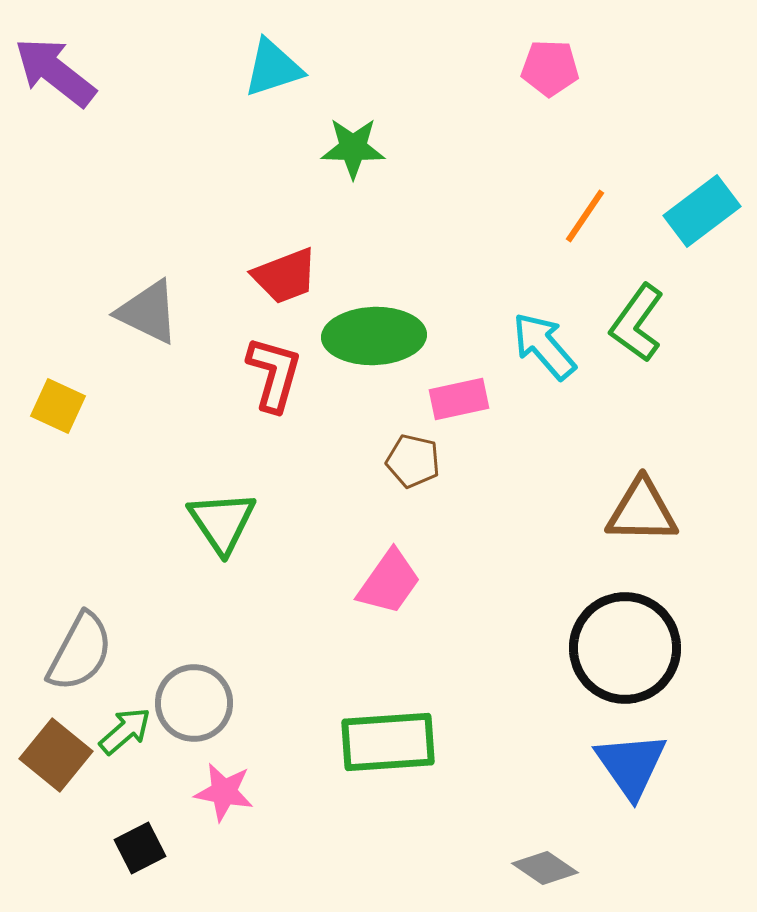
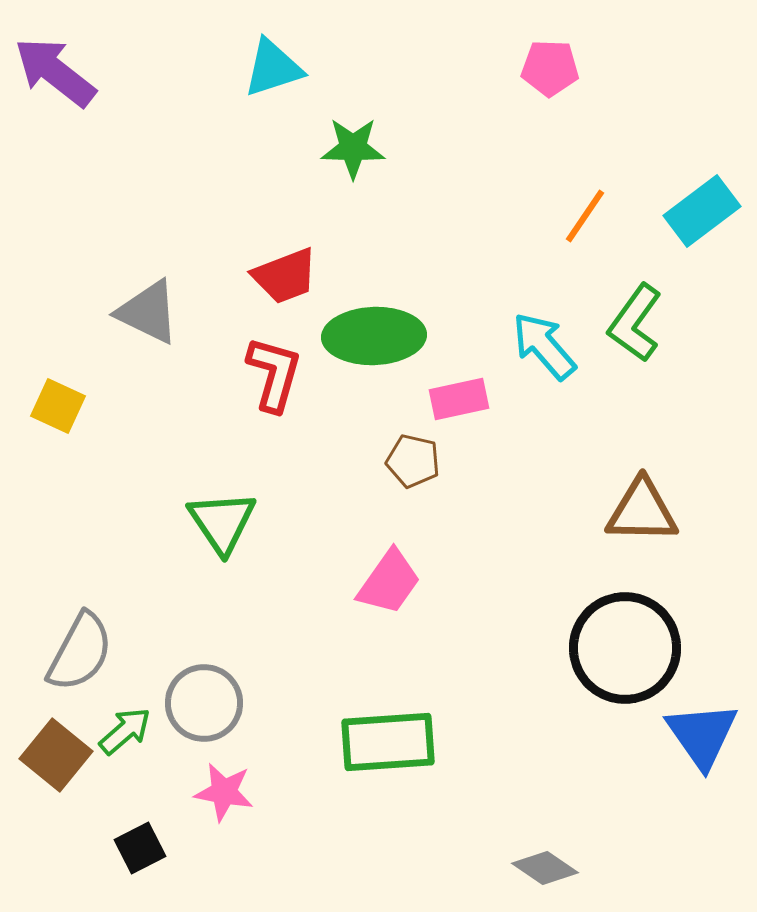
green L-shape: moved 2 px left
gray circle: moved 10 px right
blue triangle: moved 71 px right, 30 px up
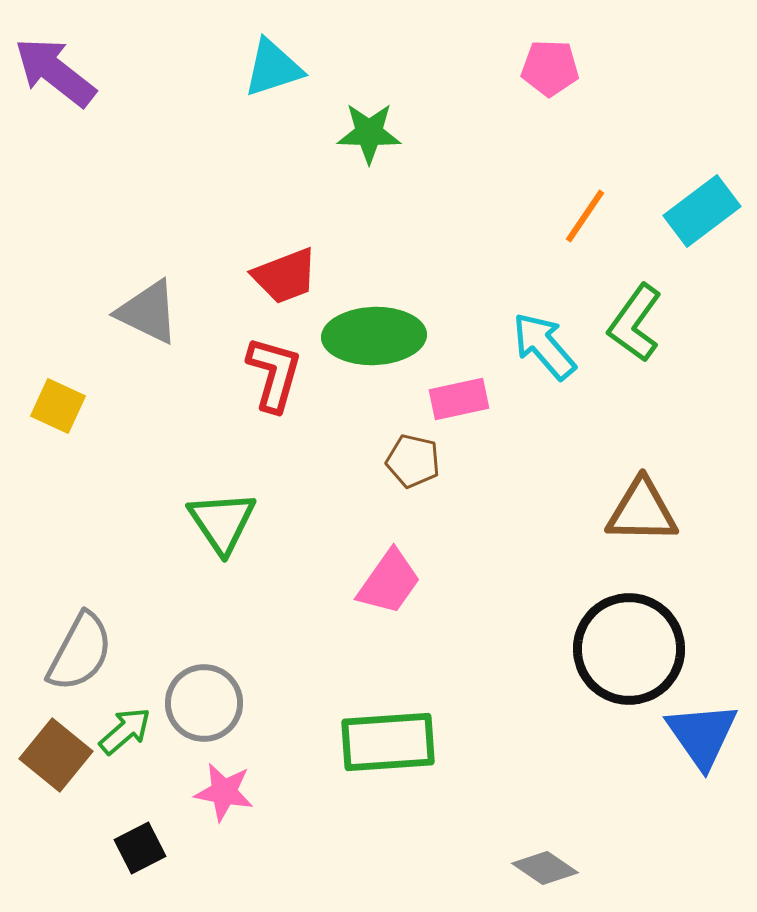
green star: moved 16 px right, 15 px up
black circle: moved 4 px right, 1 px down
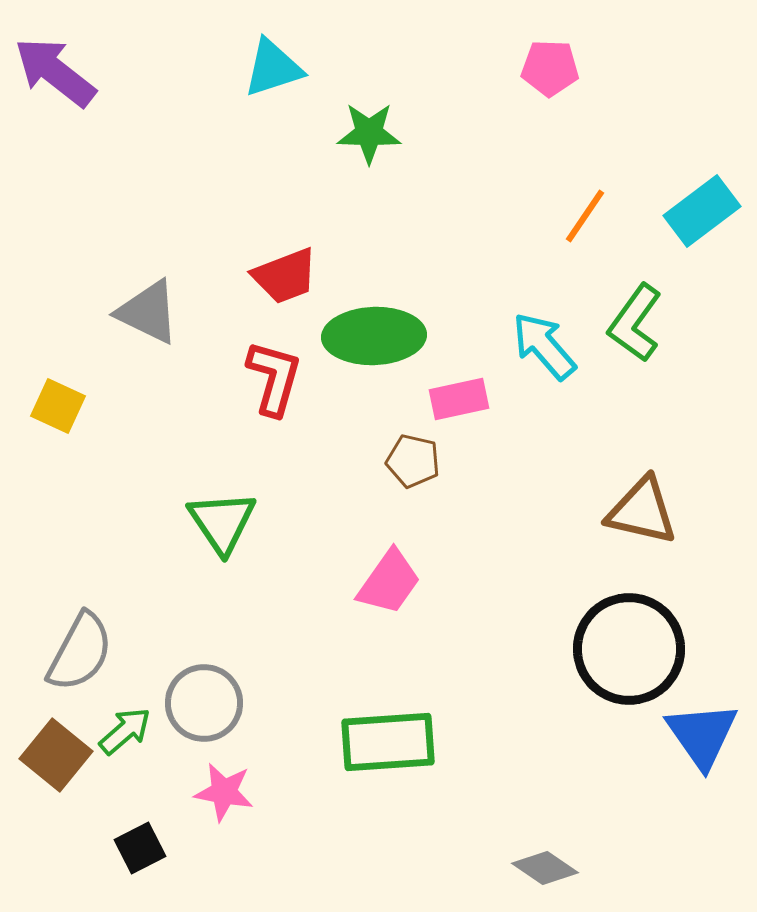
red L-shape: moved 4 px down
brown triangle: rotated 12 degrees clockwise
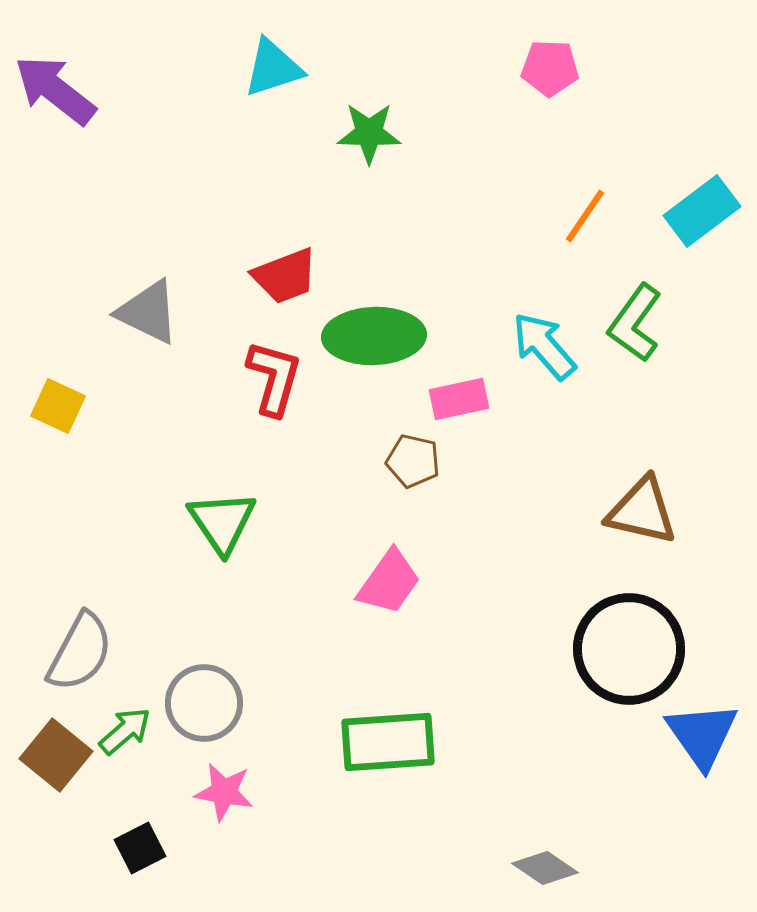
purple arrow: moved 18 px down
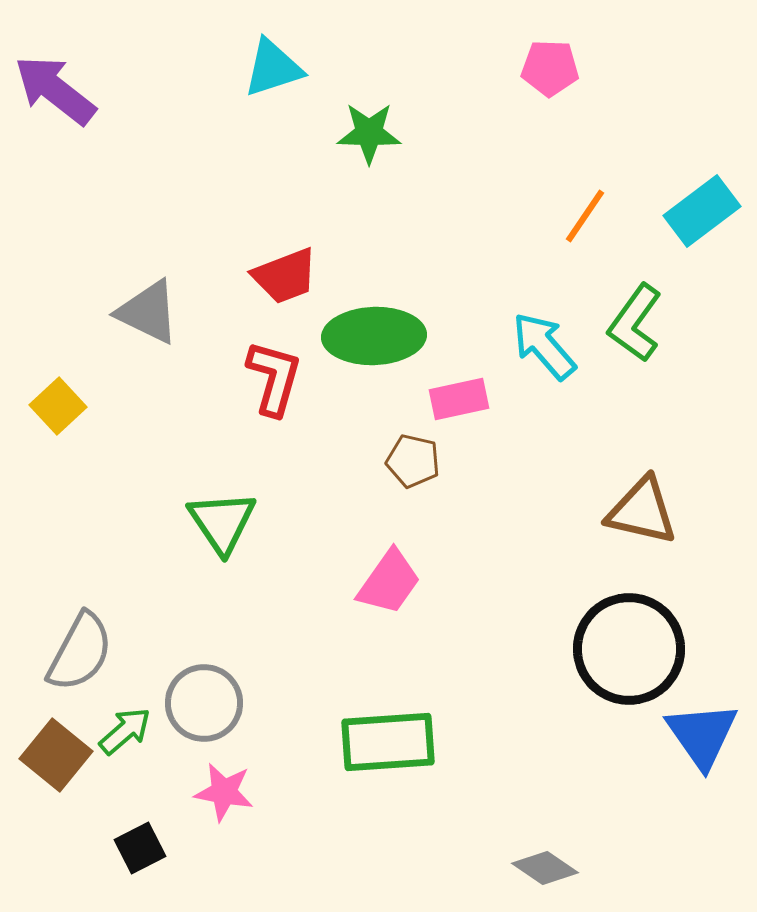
yellow square: rotated 22 degrees clockwise
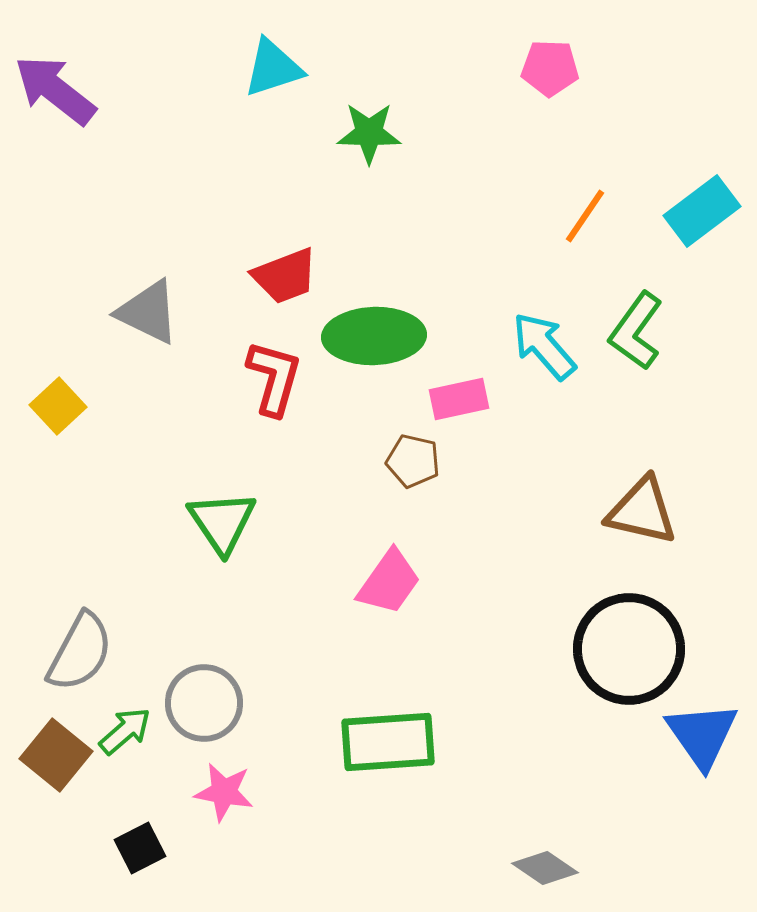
green L-shape: moved 1 px right, 8 px down
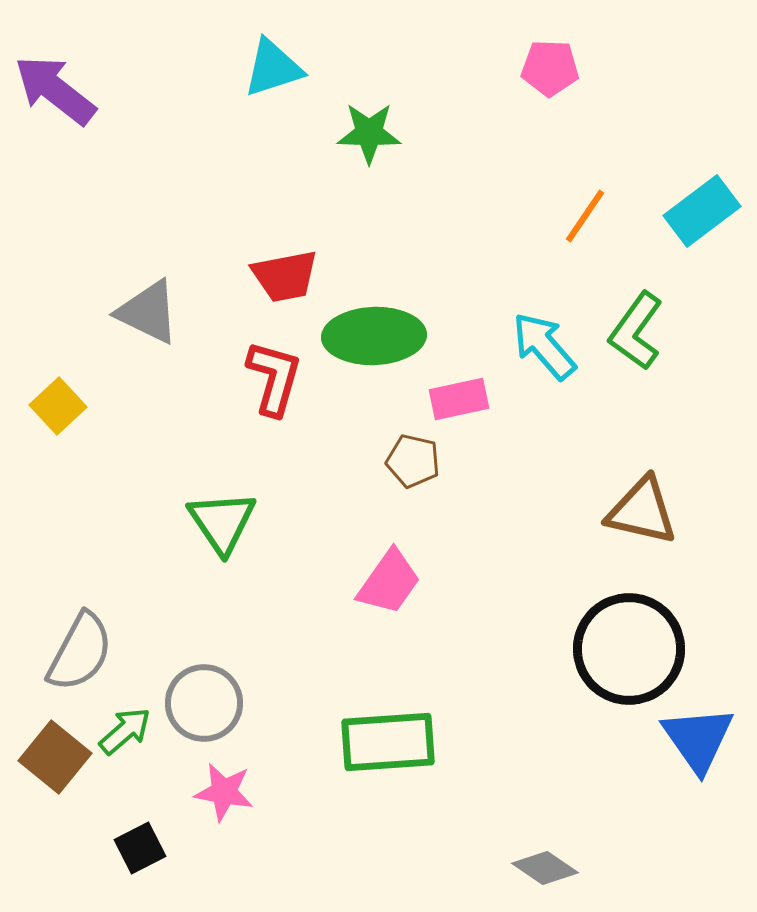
red trapezoid: rotated 10 degrees clockwise
blue triangle: moved 4 px left, 4 px down
brown square: moved 1 px left, 2 px down
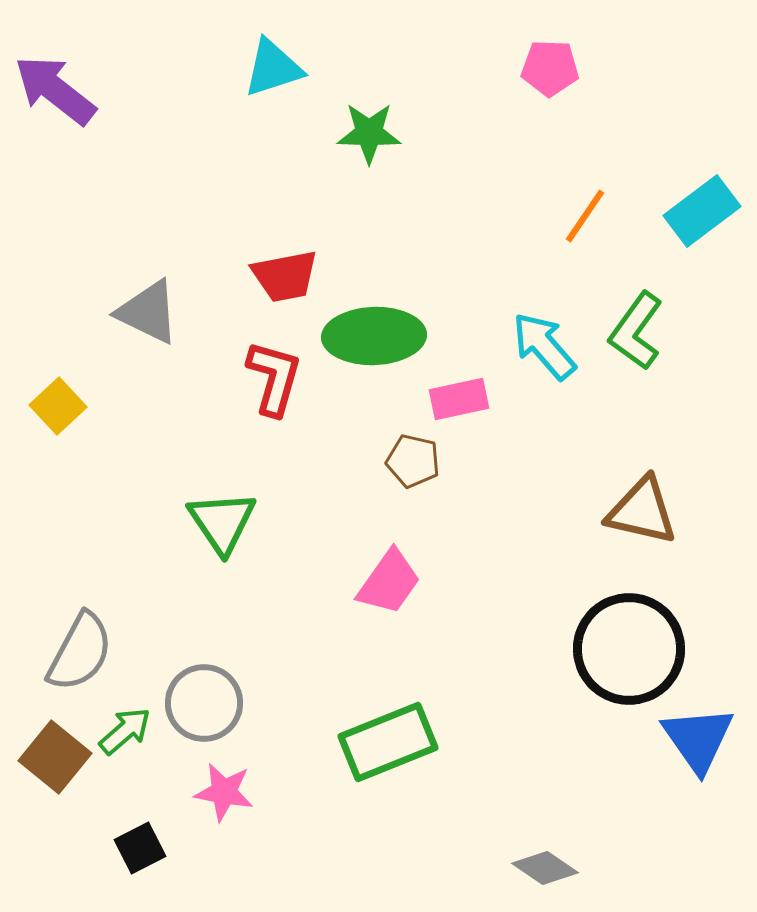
green rectangle: rotated 18 degrees counterclockwise
